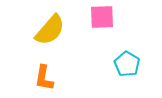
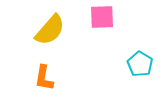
cyan pentagon: moved 13 px right
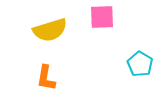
yellow semicircle: rotated 32 degrees clockwise
orange L-shape: moved 2 px right
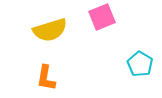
pink square: rotated 20 degrees counterclockwise
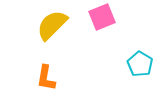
yellow semicircle: moved 2 px right, 5 px up; rotated 152 degrees clockwise
